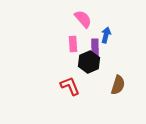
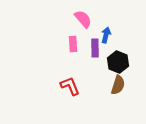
black hexagon: moved 29 px right; rotated 15 degrees counterclockwise
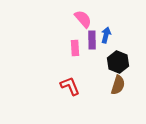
pink rectangle: moved 2 px right, 4 px down
purple rectangle: moved 3 px left, 8 px up
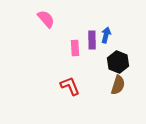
pink semicircle: moved 37 px left
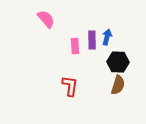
blue arrow: moved 1 px right, 2 px down
pink rectangle: moved 2 px up
black hexagon: rotated 20 degrees counterclockwise
red L-shape: rotated 30 degrees clockwise
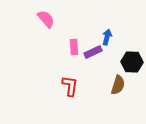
purple rectangle: moved 1 px right, 12 px down; rotated 66 degrees clockwise
pink rectangle: moved 1 px left, 1 px down
black hexagon: moved 14 px right
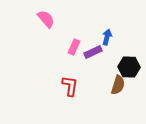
pink rectangle: rotated 28 degrees clockwise
black hexagon: moved 3 px left, 5 px down
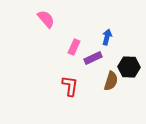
purple rectangle: moved 6 px down
brown semicircle: moved 7 px left, 4 px up
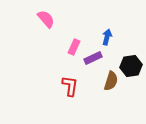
black hexagon: moved 2 px right, 1 px up; rotated 10 degrees counterclockwise
